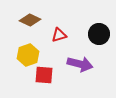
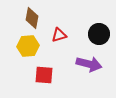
brown diamond: moved 2 px right, 2 px up; rotated 75 degrees clockwise
yellow hexagon: moved 9 px up; rotated 15 degrees clockwise
purple arrow: moved 9 px right
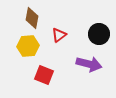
red triangle: rotated 21 degrees counterclockwise
red square: rotated 18 degrees clockwise
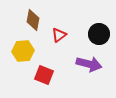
brown diamond: moved 1 px right, 2 px down
yellow hexagon: moved 5 px left, 5 px down
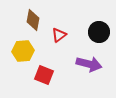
black circle: moved 2 px up
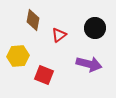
black circle: moved 4 px left, 4 px up
yellow hexagon: moved 5 px left, 5 px down
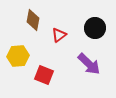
purple arrow: rotated 30 degrees clockwise
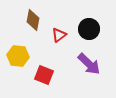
black circle: moved 6 px left, 1 px down
yellow hexagon: rotated 10 degrees clockwise
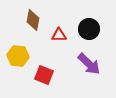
red triangle: rotated 35 degrees clockwise
